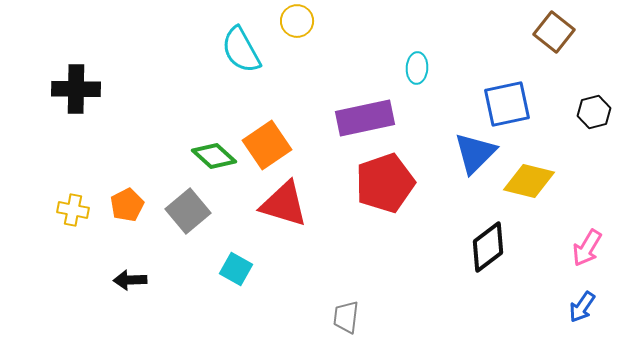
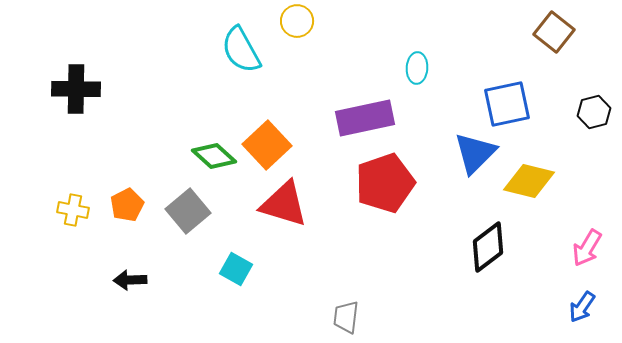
orange square: rotated 9 degrees counterclockwise
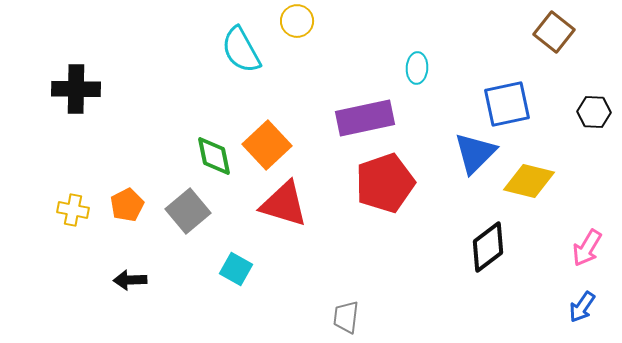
black hexagon: rotated 16 degrees clockwise
green diamond: rotated 36 degrees clockwise
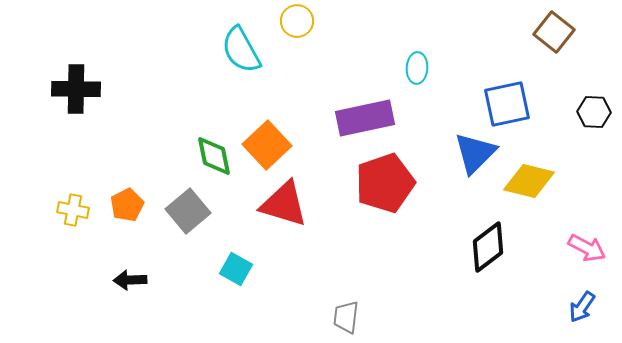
pink arrow: rotated 93 degrees counterclockwise
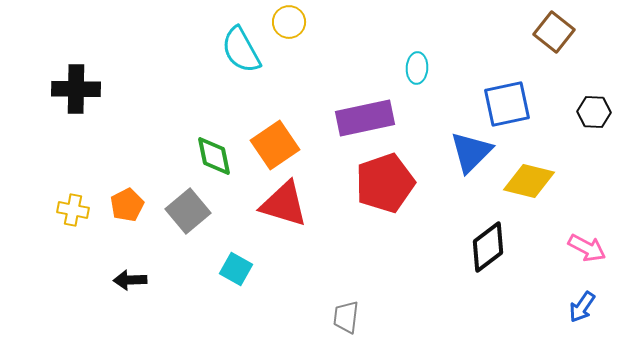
yellow circle: moved 8 px left, 1 px down
orange square: moved 8 px right; rotated 9 degrees clockwise
blue triangle: moved 4 px left, 1 px up
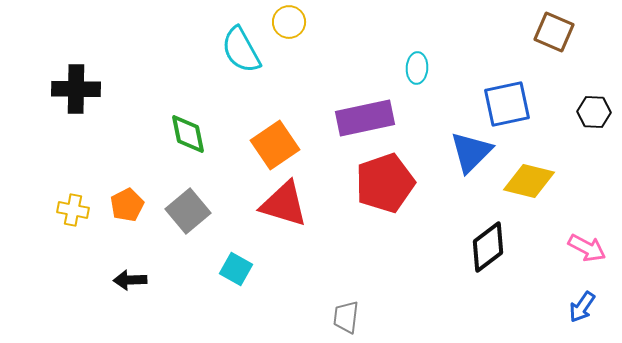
brown square: rotated 15 degrees counterclockwise
green diamond: moved 26 px left, 22 px up
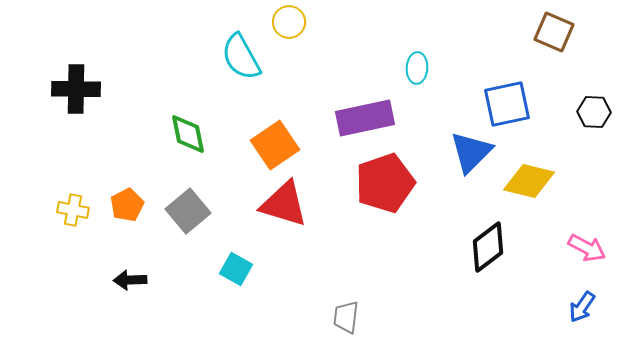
cyan semicircle: moved 7 px down
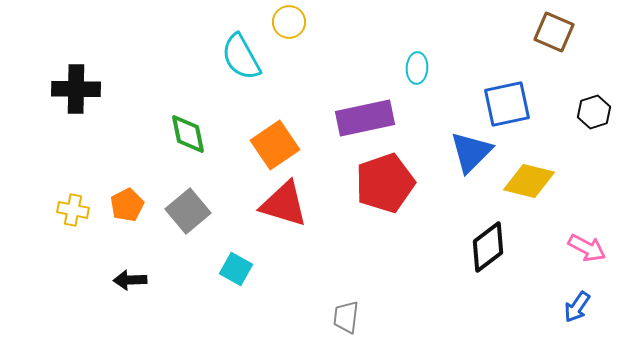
black hexagon: rotated 20 degrees counterclockwise
blue arrow: moved 5 px left
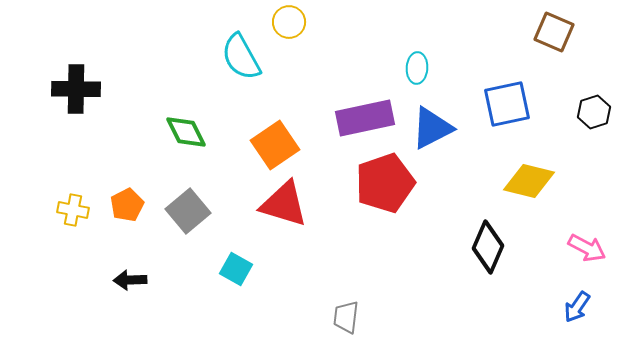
green diamond: moved 2 px left, 2 px up; rotated 15 degrees counterclockwise
blue triangle: moved 39 px left, 24 px up; rotated 18 degrees clockwise
black diamond: rotated 30 degrees counterclockwise
